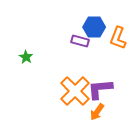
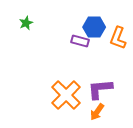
green star: moved 34 px up; rotated 16 degrees clockwise
orange cross: moved 9 px left, 4 px down
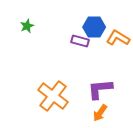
green star: moved 1 px right, 3 px down
orange L-shape: rotated 100 degrees clockwise
orange cross: moved 13 px left, 1 px down; rotated 8 degrees counterclockwise
orange arrow: moved 3 px right, 1 px down
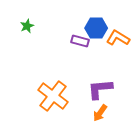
blue hexagon: moved 2 px right, 1 px down
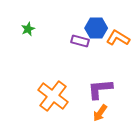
green star: moved 1 px right, 3 px down
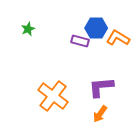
purple L-shape: moved 1 px right, 2 px up
orange arrow: moved 1 px down
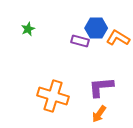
orange cross: rotated 20 degrees counterclockwise
orange arrow: moved 1 px left
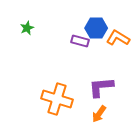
green star: moved 1 px left, 1 px up
orange cross: moved 4 px right, 3 px down
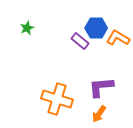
purple rectangle: rotated 24 degrees clockwise
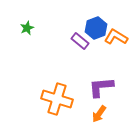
blue hexagon: rotated 20 degrees counterclockwise
orange L-shape: moved 2 px left, 1 px up
